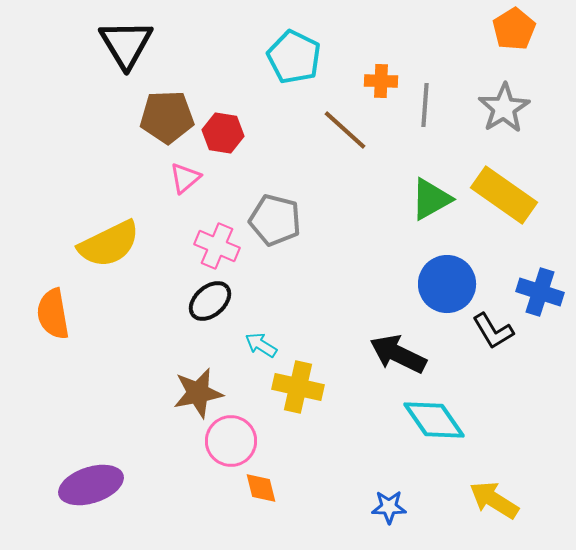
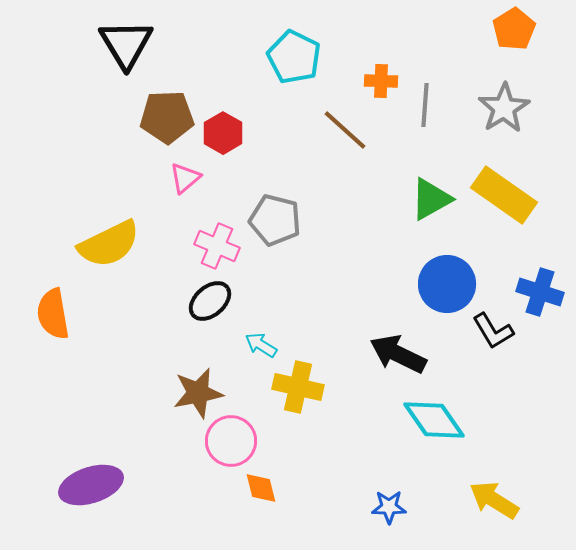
red hexagon: rotated 21 degrees clockwise
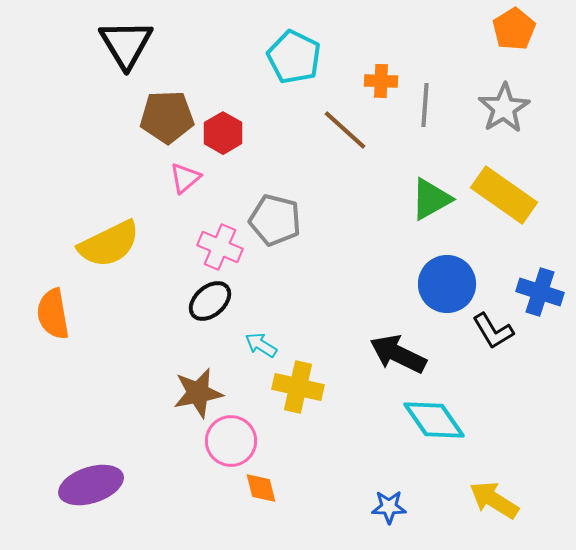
pink cross: moved 3 px right, 1 px down
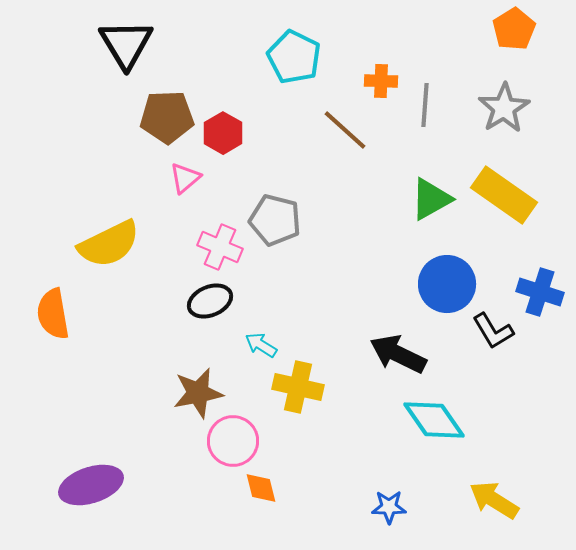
black ellipse: rotated 18 degrees clockwise
pink circle: moved 2 px right
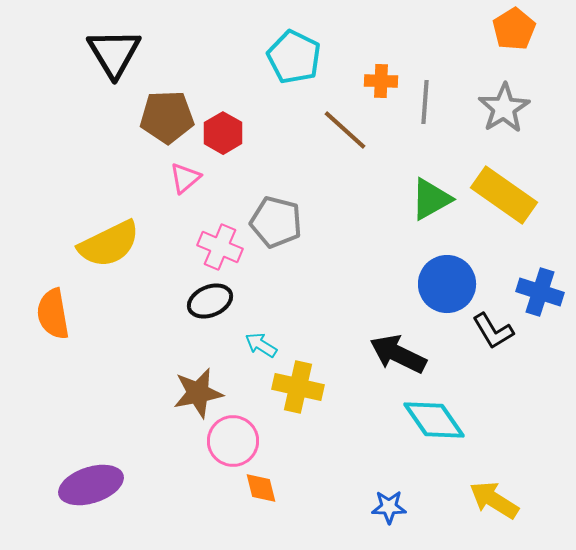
black triangle: moved 12 px left, 9 px down
gray line: moved 3 px up
gray pentagon: moved 1 px right, 2 px down
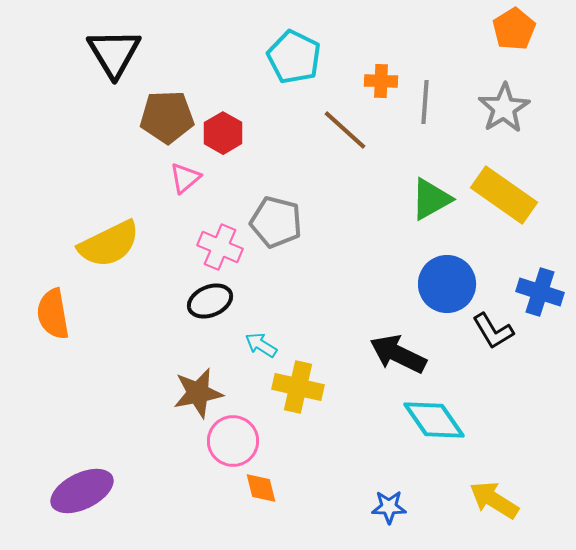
purple ellipse: moved 9 px left, 6 px down; rotated 8 degrees counterclockwise
